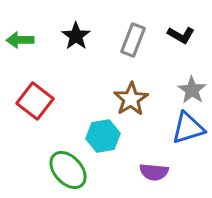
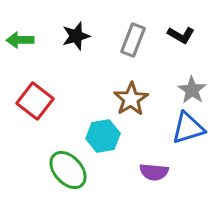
black star: rotated 20 degrees clockwise
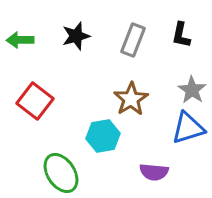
black L-shape: rotated 72 degrees clockwise
green ellipse: moved 7 px left, 3 px down; rotated 9 degrees clockwise
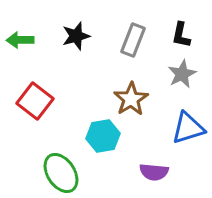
gray star: moved 10 px left, 16 px up; rotated 12 degrees clockwise
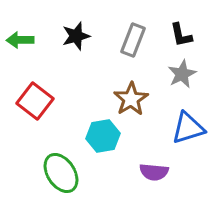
black L-shape: rotated 24 degrees counterclockwise
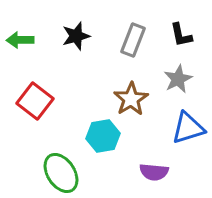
gray star: moved 4 px left, 5 px down
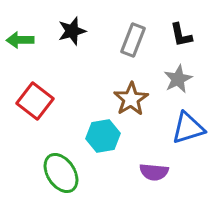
black star: moved 4 px left, 5 px up
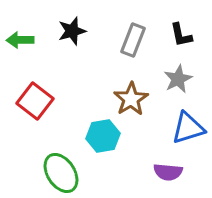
purple semicircle: moved 14 px right
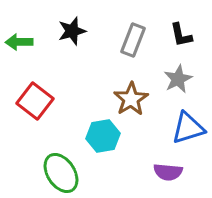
green arrow: moved 1 px left, 2 px down
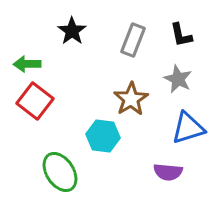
black star: rotated 20 degrees counterclockwise
green arrow: moved 8 px right, 22 px down
gray star: rotated 20 degrees counterclockwise
cyan hexagon: rotated 16 degrees clockwise
green ellipse: moved 1 px left, 1 px up
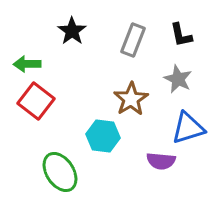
red square: moved 1 px right
purple semicircle: moved 7 px left, 11 px up
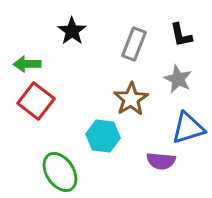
gray rectangle: moved 1 px right, 4 px down
